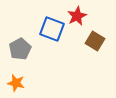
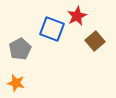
brown square: rotated 18 degrees clockwise
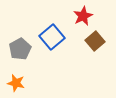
red star: moved 6 px right
blue square: moved 8 px down; rotated 30 degrees clockwise
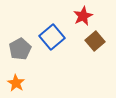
orange star: rotated 18 degrees clockwise
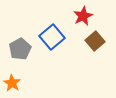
orange star: moved 4 px left
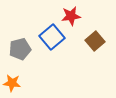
red star: moved 12 px left; rotated 18 degrees clockwise
gray pentagon: rotated 15 degrees clockwise
orange star: rotated 24 degrees counterclockwise
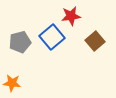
gray pentagon: moved 7 px up
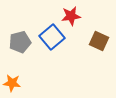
brown square: moved 4 px right; rotated 24 degrees counterclockwise
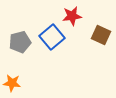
red star: moved 1 px right
brown square: moved 2 px right, 6 px up
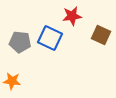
blue square: moved 2 px left, 1 px down; rotated 25 degrees counterclockwise
gray pentagon: rotated 20 degrees clockwise
orange star: moved 2 px up
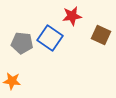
blue square: rotated 10 degrees clockwise
gray pentagon: moved 2 px right, 1 px down
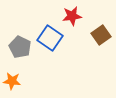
brown square: rotated 30 degrees clockwise
gray pentagon: moved 2 px left, 4 px down; rotated 20 degrees clockwise
